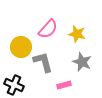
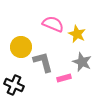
pink semicircle: moved 5 px right, 5 px up; rotated 110 degrees counterclockwise
yellow star: rotated 12 degrees clockwise
pink rectangle: moved 7 px up
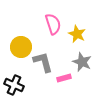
pink semicircle: rotated 50 degrees clockwise
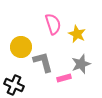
gray star: moved 1 px left, 2 px down; rotated 30 degrees clockwise
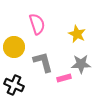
pink semicircle: moved 16 px left
yellow circle: moved 7 px left
gray star: rotated 18 degrees clockwise
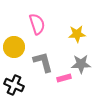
yellow star: rotated 30 degrees counterclockwise
